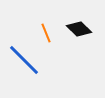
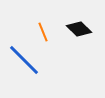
orange line: moved 3 px left, 1 px up
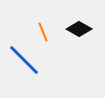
black diamond: rotated 15 degrees counterclockwise
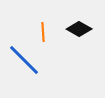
orange line: rotated 18 degrees clockwise
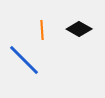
orange line: moved 1 px left, 2 px up
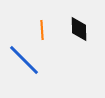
black diamond: rotated 60 degrees clockwise
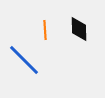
orange line: moved 3 px right
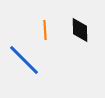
black diamond: moved 1 px right, 1 px down
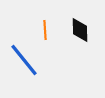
blue line: rotated 6 degrees clockwise
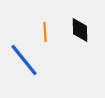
orange line: moved 2 px down
